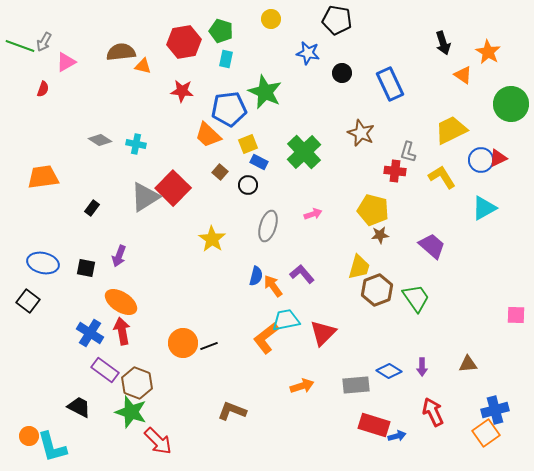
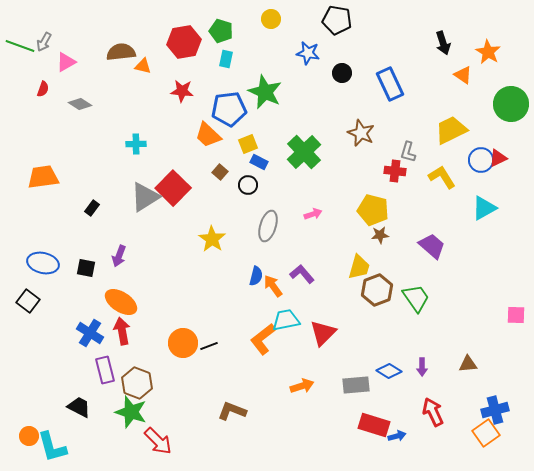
gray diamond at (100, 140): moved 20 px left, 36 px up
cyan cross at (136, 144): rotated 12 degrees counterclockwise
orange L-shape at (266, 338): moved 3 px left, 1 px down
purple rectangle at (105, 370): rotated 40 degrees clockwise
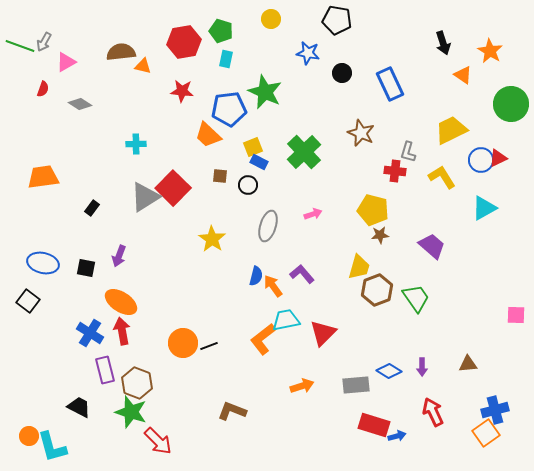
orange star at (488, 52): moved 2 px right, 1 px up
yellow square at (248, 144): moved 5 px right, 3 px down
brown square at (220, 172): moved 4 px down; rotated 35 degrees counterclockwise
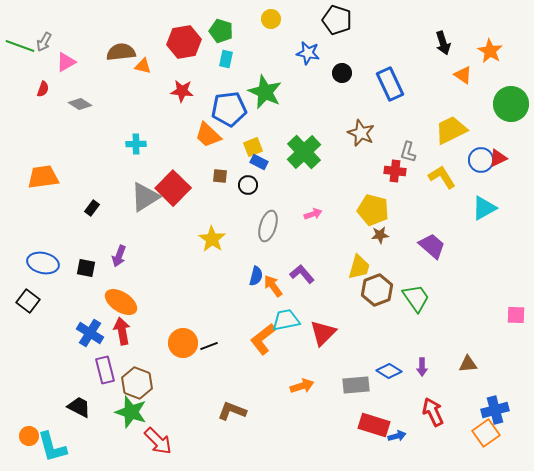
black pentagon at (337, 20): rotated 8 degrees clockwise
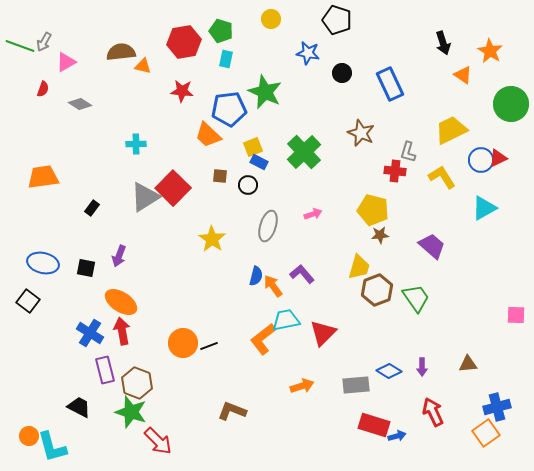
blue cross at (495, 410): moved 2 px right, 3 px up
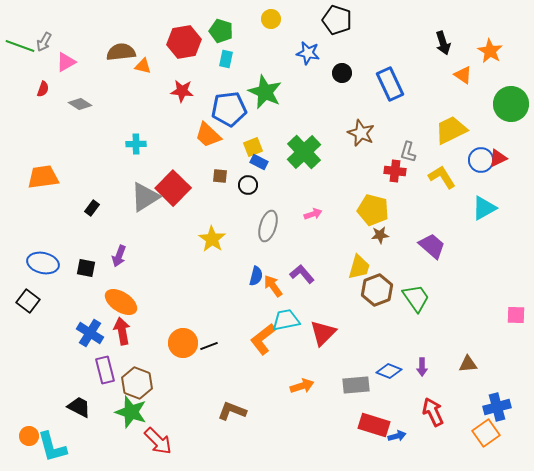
blue diamond at (389, 371): rotated 10 degrees counterclockwise
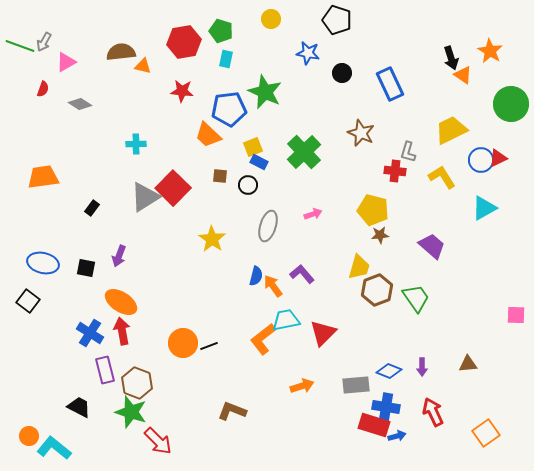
black arrow at (443, 43): moved 8 px right, 15 px down
blue cross at (497, 407): moved 111 px left; rotated 24 degrees clockwise
cyan L-shape at (52, 447): moved 2 px right, 1 px down; rotated 144 degrees clockwise
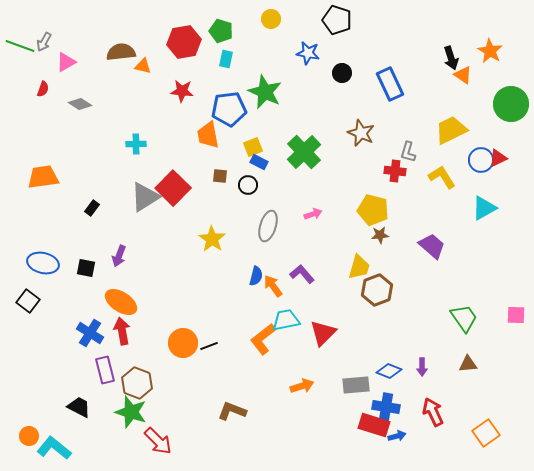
orange trapezoid at (208, 135): rotated 36 degrees clockwise
green trapezoid at (416, 298): moved 48 px right, 20 px down
